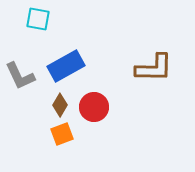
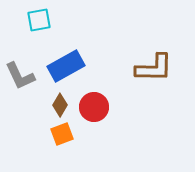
cyan square: moved 1 px right, 1 px down; rotated 20 degrees counterclockwise
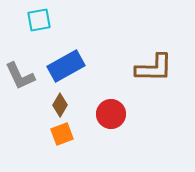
red circle: moved 17 px right, 7 px down
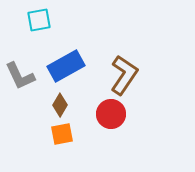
brown L-shape: moved 30 px left, 7 px down; rotated 57 degrees counterclockwise
orange square: rotated 10 degrees clockwise
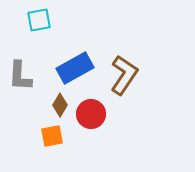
blue rectangle: moved 9 px right, 2 px down
gray L-shape: rotated 28 degrees clockwise
red circle: moved 20 px left
orange square: moved 10 px left, 2 px down
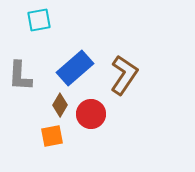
blue rectangle: rotated 12 degrees counterclockwise
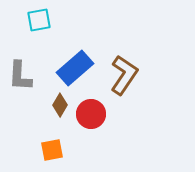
orange square: moved 14 px down
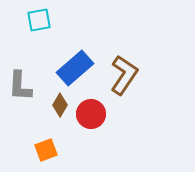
gray L-shape: moved 10 px down
orange square: moved 6 px left; rotated 10 degrees counterclockwise
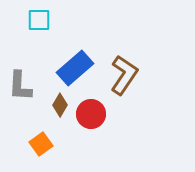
cyan square: rotated 10 degrees clockwise
orange square: moved 5 px left, 6 px up; rotated 15 degrees counterclockwise
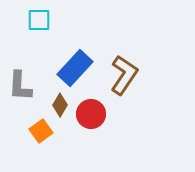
blue rectangle: rotated 6 degrees counterclockwise
orange square: moved 13 px up
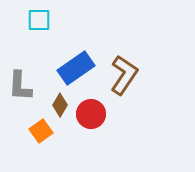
blue rectangle: moved 1 px right; rotated 12 degrees clockwise
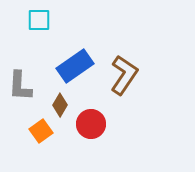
blue rectangle: moved 1 px left, 2 px up
red circle: moved 10 px down
